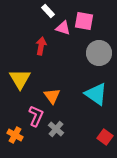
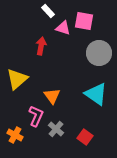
yellow triangle: moved 3 px left; rotated 20 degrees clockwise
red square: moved 20 px left
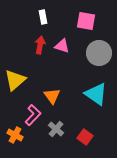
white rectangle: moved 5 px left, 6 px down; rotated 32 degrees clockwise
pink square: moved 2 px right
pink triangle: moved 1 px left, 18 px down
red arrow: moved 1 px left, 1 px up
yellow triangle: moved 2 px left, 1 px down
pink L-shape: moved 3 px left, 1 px up; rotated 20 degrees clockwise
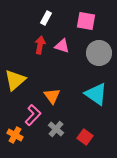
white rectangle: moved 3 px right, 1 px down; rotated 40 degrees clockwise
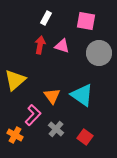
cyan triangle: moved 14 px left, 1 px down
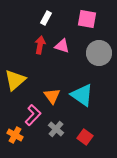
pink square: moved 1 px right, 2 px up
